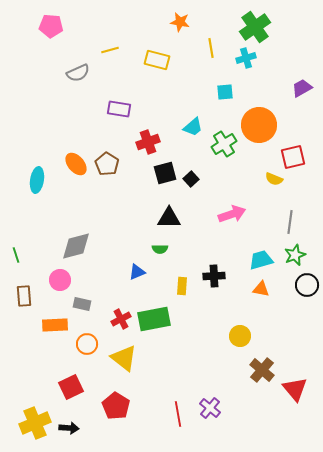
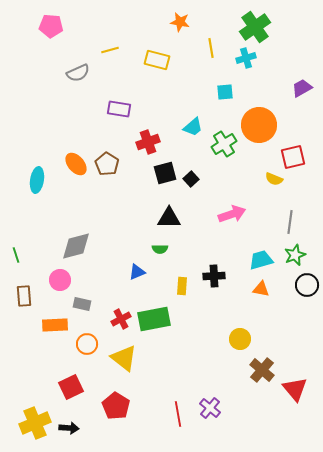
yellow circle at (240, 336): moved 3 px down
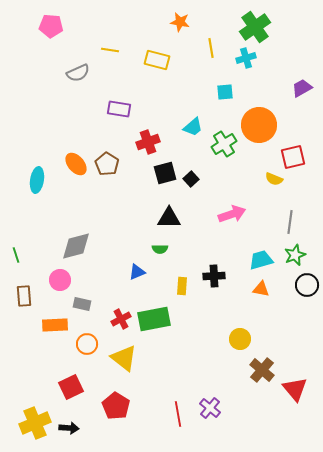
yellow line at (110, 50): rotated 24 degrees clockwise
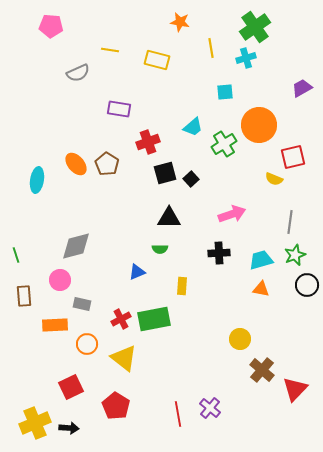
black cross at (214, 276): moved 5 px right, 23 px up
red triangle at (295, 389): rotated 24 degrees clockwise
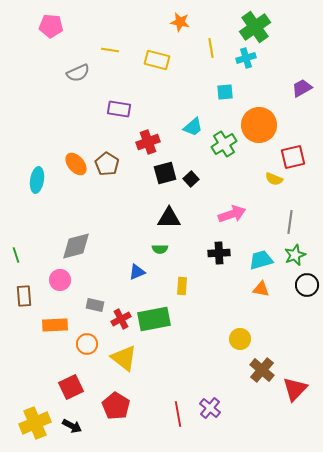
gray rectangle at (82, 304): moved 13 px right, 1 px down
black arrow at (69, 428): moved 3 px right, 2 px up; rotated 24 degrees clockwise
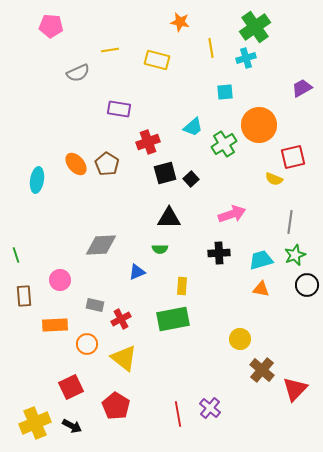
yellow line at (110, 50): rotated 18 degrees counterclockwise
gray diamond at (76, 246): moved 25 px right, 1 px up; rotated 12 degrees clockwise
green rectangle at (154, 319): moved 19 px right
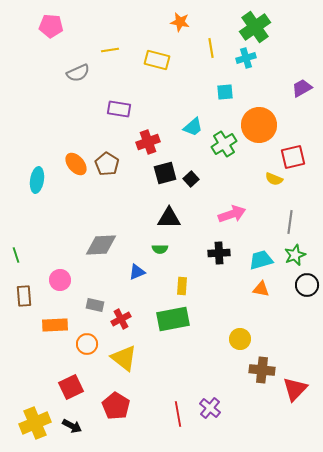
brown cross at (262, 370): rotated 35 degrees counterclockwise
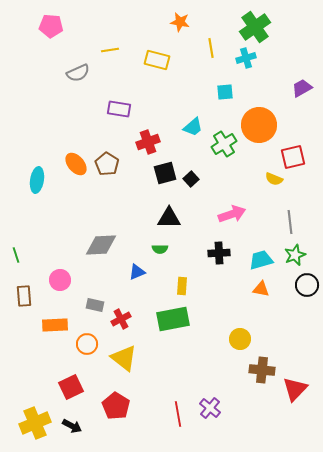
gray line at (290, 222): rotated 15 degrees counterclockwise
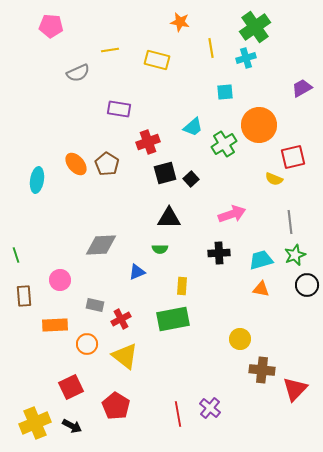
yellow triangle at (124, 358): moved 1 px right, 2 px up
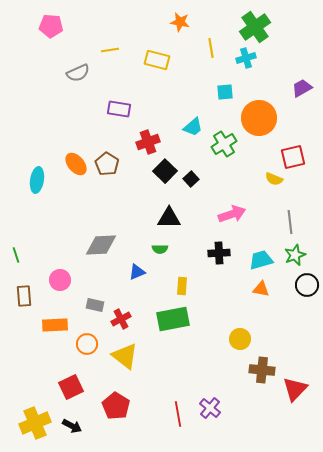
orange circle at (259, 125): moved 7 px up
black square at (165, 173): moved 2 px up; rotated 30 degrees counterclockwise
